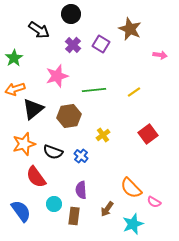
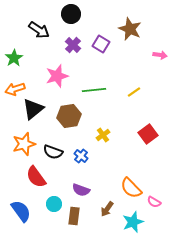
purple semicircle: rotated 66 degrees counterclockwise
cyan star: moved 2 px up
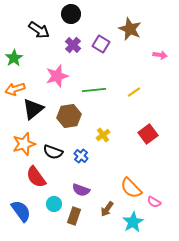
brown rectangle: rotated 12 degrees clockwise
cyan star: rotated 10 degrees counterclockwise
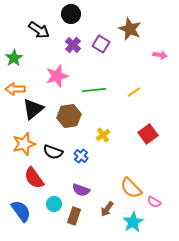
orange arrow: rotated 18 degrees clockwise
red semicircle: moved 2 px left, 1 px down
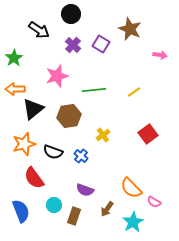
purple semicircle: moved 4 px right
cyan circle: moved 1 px down
blue semicircle: rotated 15 degrees clockwise
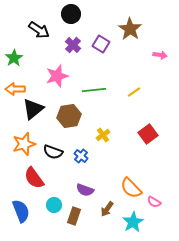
brown star: rotated 10 degrees clockwise
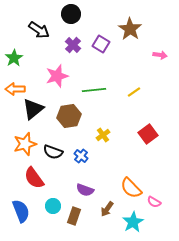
orange star: moved 1 px right
cyan circle: moved 1 px left, 1 px down
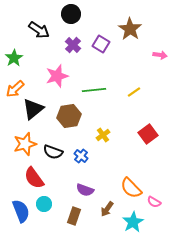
orange arrow: rotated 42 degrees counterclockwise
cyan circle: moved 9 px left, 2 px up
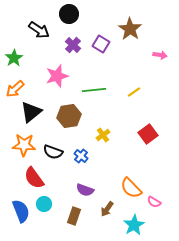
black circle: moved 2 px left
black triangle: moved 2 px left, 3 px down
orange star: moved 1 px left, 1 px down; rotated 20 degrees clockwise
cyan star: moved 1 px right, 3 px down
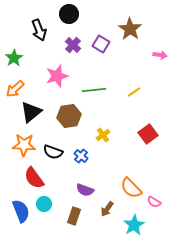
black arrow: rotated 35 degrees clockwise
